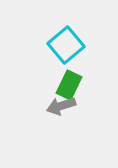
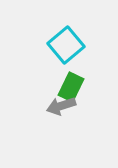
green rectangle: moved 2 px right, 2 px down
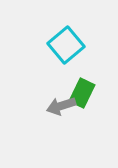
green rectangle: moved 11 px right, 6 px down
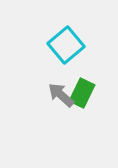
gray arrow: moved 11 px up; rotated 60 degrees clockwise
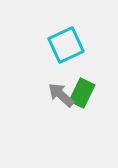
cyan square: rotated 15 degrees clockwise
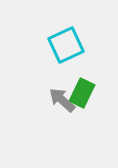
gray arrow: moved 1 px right, 5 px down
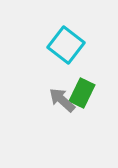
cyan square: rotated 27 degrees counterclockwise
